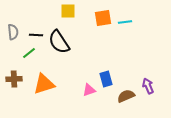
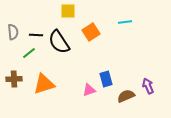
orange square: moved 12 px left, 14 px down; rotated 24 degrees counterclockwise
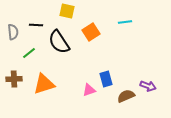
yellow square: moved 1 px left; rotated 14 degrees clockwise
black line: moved 10 px up
purple arrow: rotated 133 degrees clockwise
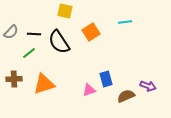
yellow square: moved 2 px left
black line: moved 2 px left, 9 px down
gray semicircle: moved 2 px left; rotated 49 degrees clockwise
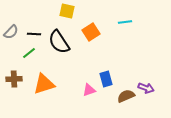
yellow square: moved 2 px right
purple arrow: moved 2 px left, 2 px down
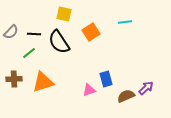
yellow square: moved 3 px left, 3 px down
orange triangle: moved 1 px left, 2 px up
purple arrow: rotated 63 degrees counterclockwise
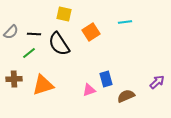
black semicircle: moved 2 px down
orange triangle: moved 3 px down
purple arrow: moved 11 px right, 6 px up
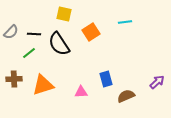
pink triangle: moved 8 px left, 2 px down; rotated 16 degrees clockwise
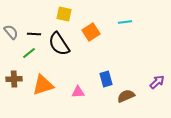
gray semicircle: rotated 84 degrees counterclockwise
pink triangle: moved 3 px left
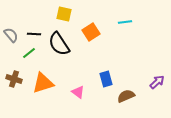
gray semicircle: moved 3 px down
brown cross: rotated 21 degrees clockwise
orange triangle: moved 2 px up
pink triangle: rotated 40 degrees clockwise
